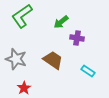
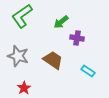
gray star: moved 2 px right, 3 px up
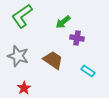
green arrow: moved 2 px right
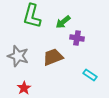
green L-shape: moved 10 px right; rotated 40 degrees counterclockwise
brown trapezoid: moved 3 px up; rotated 55 degrees counterclockwise
cyan rectangle: moved 2 px right, 4 px down
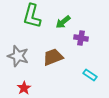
purple cross: moved 4 px right
